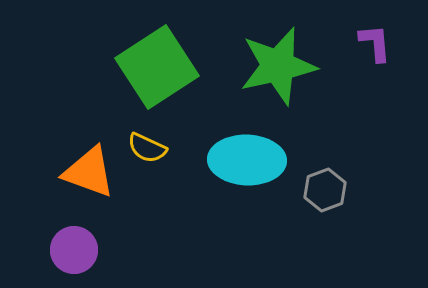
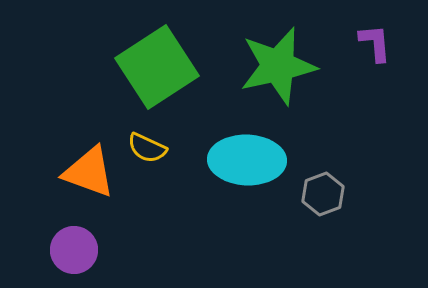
gray hexagon: moved 2 px left, 4 px down
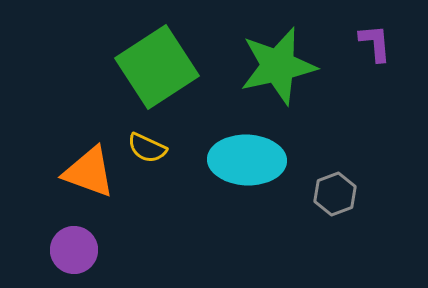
gray hexagon: moved 12 px right
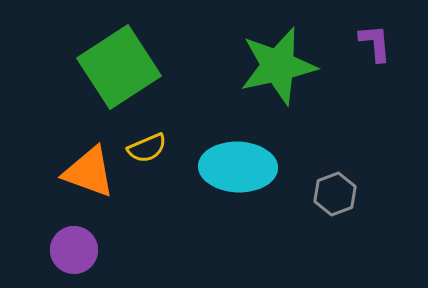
green square: moved 38 px left
yellow semicircle: rotated 48 degrees counterclockwise
cyan ellipse: moved 9 px left, 7 px down
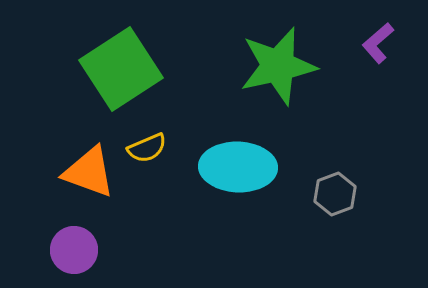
purple L-shape: moved 3 px right; rotated 126 degrees counterclockwise
green square: moved 2 px right, 2 px down
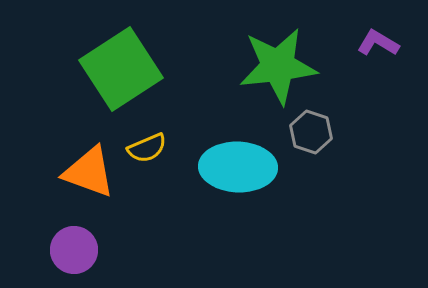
purple L-shape: rotated 72 degrees clockwise
green star: rotated 6 degrees clockwise
gray hexagon: moved 24 px left, 62 px up; rotated 21 degrees counterclockwise
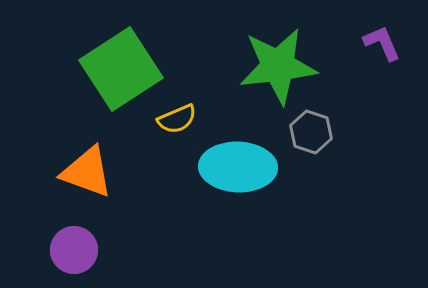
purple L-shape: moved 4 px right; rotated 36 degrees clockwise
yellow semicircle: moved 30 px right, 29 px up
orange triangle: moved 2 px left
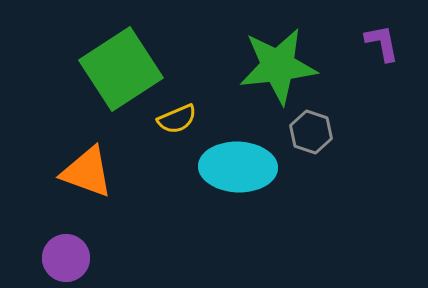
purple L-shape: rotated 12 degrees clockwise
purple circle: moved 8 px left, 8 px down
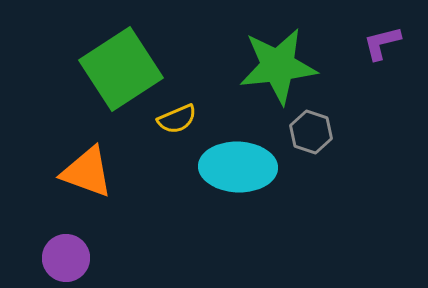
purple L-shape: rotated 93 degrees counterclockwise
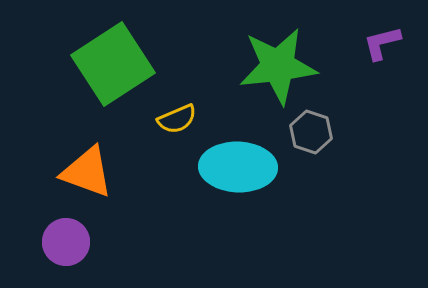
green square: moved 8 px left, 5 px up
purple circle: moved 16 px up
